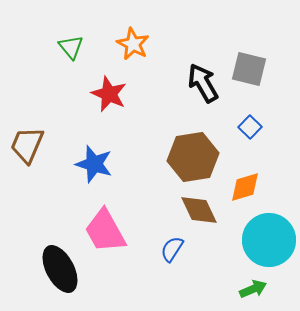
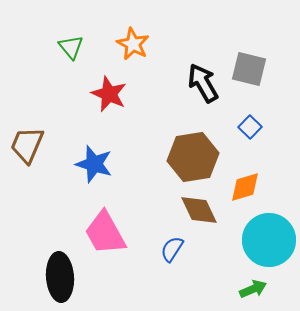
pink trapezoid: moved 2 px down
black ellipse: moved 8 px down; rotated 24 degrees clockwise
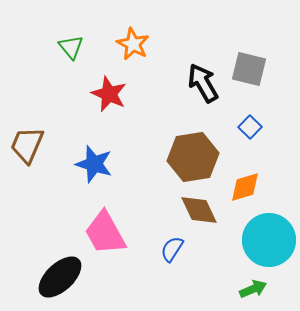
black ellipse: rotated 51 degrees clockwise
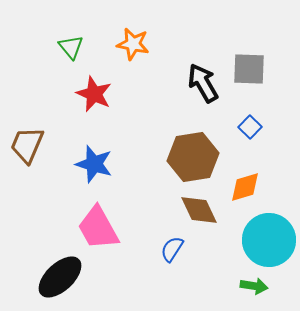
orange star: rotated 16 degrees counterclockwise
gray square: rotated 12 degrees counterclockwise
red star: moved 15 px left
pink trapezoid: moved 7 px left, 5 px up
green arrow: moved 1 px right, 3 px up; rotated 32 degrees clockwise
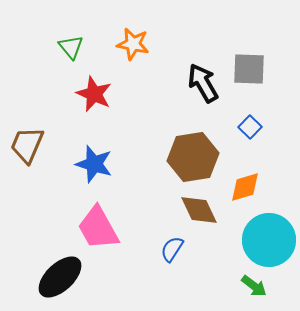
green arrow: rotated 28 degrees clockwise
